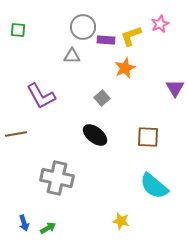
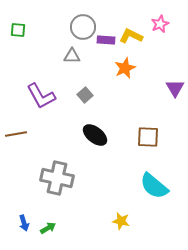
yellow L-shape: rotated 45 degrees clockwise
gray square: moved 17 px left, 3 px up
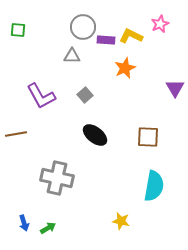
cyan semicircle: rotated 120 degrees counterclockwise
